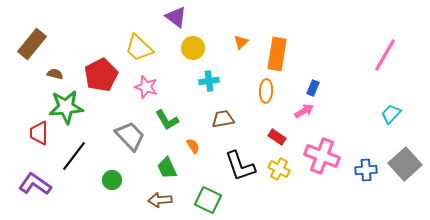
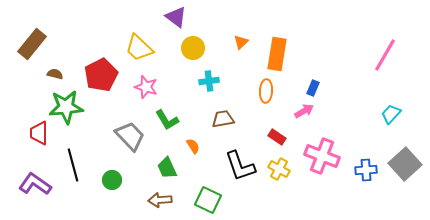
black line: moved 1 px left, 9 px down; rotated 52 degrees counterclockwise
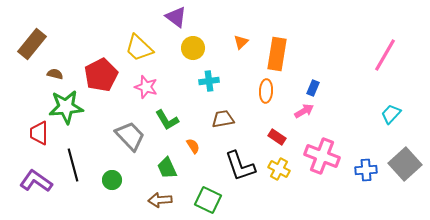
purple L-shape: moved 1 px right, 3 px up
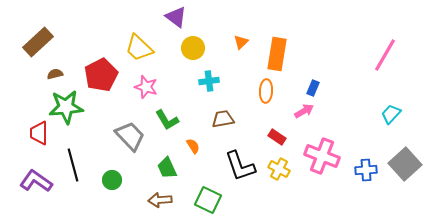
brown rectangle: moved 6 px right, 2 px up; rotated 8 degrees clockwise
brown semicircle: rotated 28 degrees counterclockwise
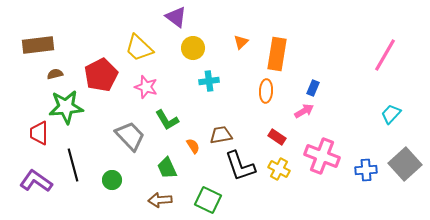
brown rectangle: moved 3 px down; rotated 36 degrees clockwise
brown trapezoid: moved 2 px left, 16 px down
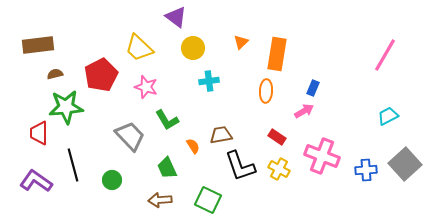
cyan trapezoid: moved 3 px left, 2 px down; rotated 20 degrees clockwise
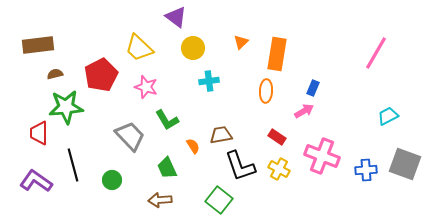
pink line: moved 9 px left, 2 px up
gray square: rotated 28 degrees counterclockwise
green square: moved 11 px right; rotated 12 degrees clockwise
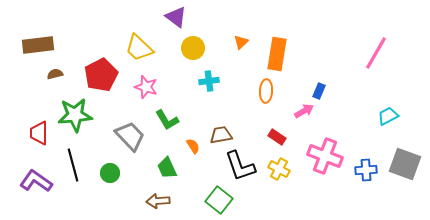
blue rectangle: moved 6 px right, 3 px down
green star: moved 9 px right, 8 px down
pink cross: moved 3 px right
green circle: moved 2 px left, 7 px up
brown arrow: moved 2 px left, 1 px down
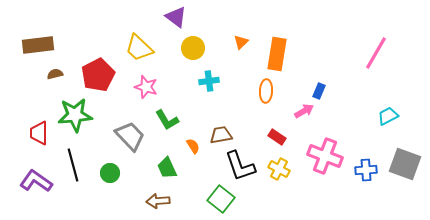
red pentagon: moved 3 px left
green square: moved 2 px right, 1 px up
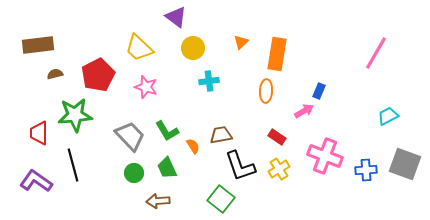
green L-shape: moved 11 px down
yellow cross: rotated 30 degrees clockwise
green circle: moved 24 px right
